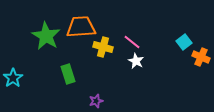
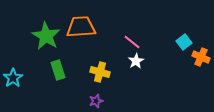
yellow cross: moved 3 px left, 25 px down
white star: rotated 14 degrees clockwise
green rectangle: moved 10 px left, 4 px up
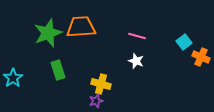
green star: moved 2 px right, 3 px up; rotated 20 degrees clockwise
pink line: moved 5 px right, 6 px up; rotated 24 degrees counterclockwise
white star: rotated 21 degrees counterclockwise
yellow cross: moved 1 px right, 12 px down
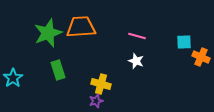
cyan square: rotated 35 degrees clockwise
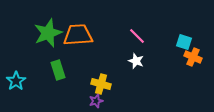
orange trapezoid: moved 3 px left, 8 px down
pink line: rotated 30 degrees clockwise
cyan square: rotated 21 degrees clockwise
orange cross: moved 8 px left
cyan star: moved 3 px right, 3 px down
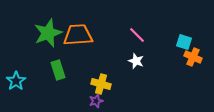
pink line: moved 1 px up
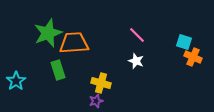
orange trapezoid: moved 4 px left, 8 px down
yellow cross: moved 1 px up
